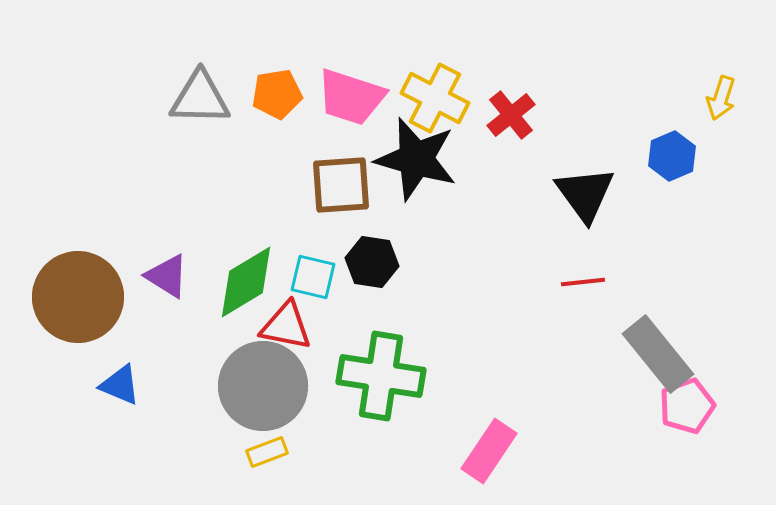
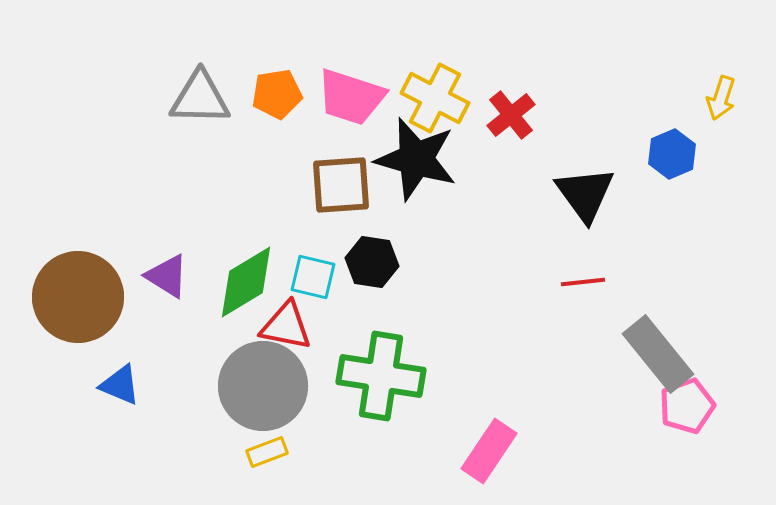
blue hexagon: moved 2 px up
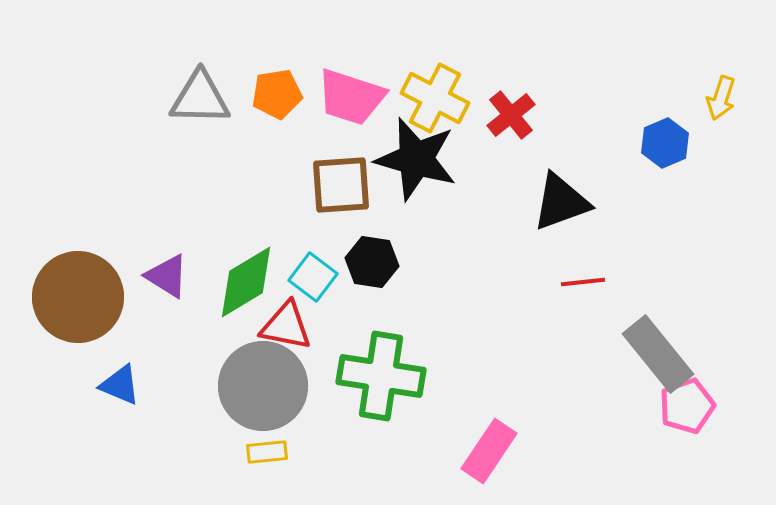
blue hexagon: moved 7 px left, 11 px up
black triangle: moved 24 px left, 8 px down; rotated 46 degrees clockwise
cyan square: rotated 24 degrees clockwise
yellow rectangle: rotated 15 degrees clockwise
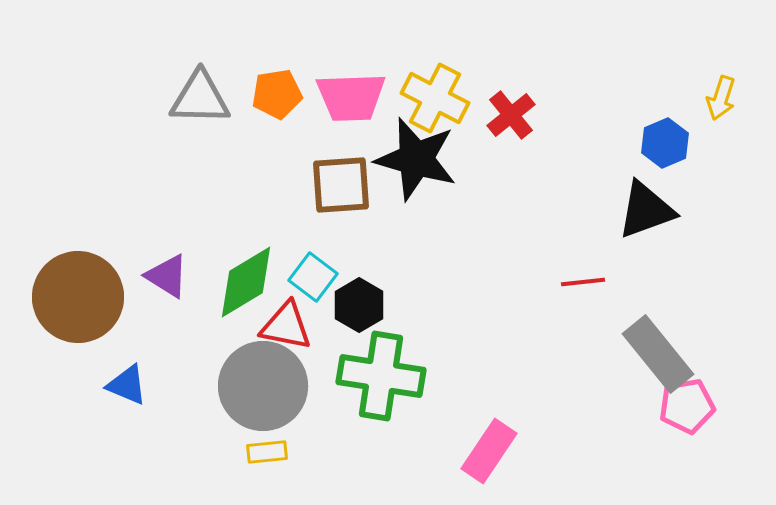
pink trapezoid: rotated 20 degrees counterclockwise
black triangle: moved 85 px right, 8 px down
black hexagon: moved 13 px left, 43 px down; rotated 21 degrees clockwise
blue triangle: moved 7 px right
pink pentagon: rotated 10 degrees clockwise
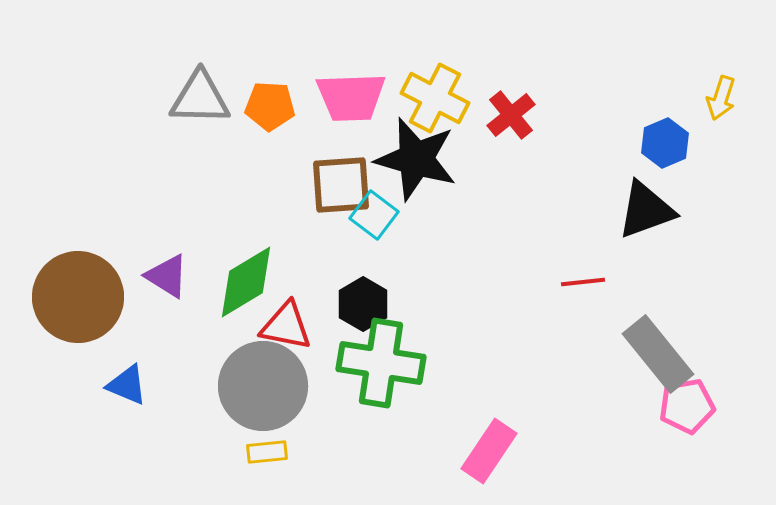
orange pentagon: moved 7 px left, 12 px down; rotated 12 degrees clockwise
cyan square: moved 61 px right, 62 px up
black hexagon: moved 4 px right, 1 px up
green cross: moved 13 px up
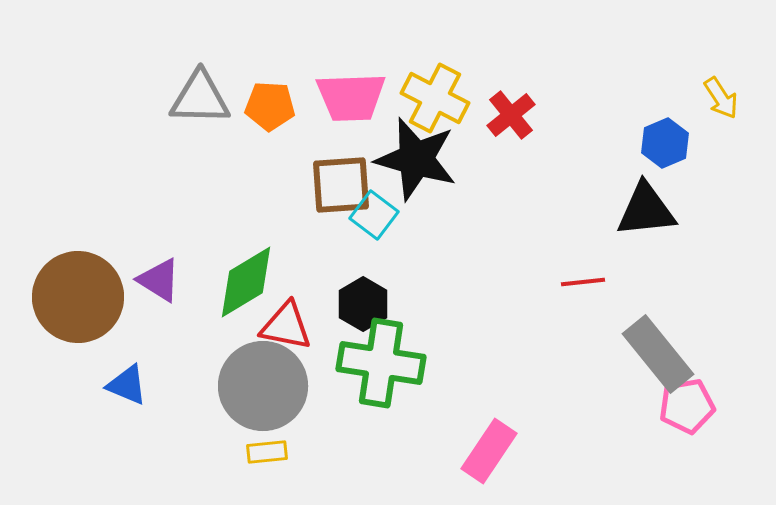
yellow arrow: rotated 51 degrees counterclockwise
black triangle: rotated 14 degrees clockwise
purple triangle: moved 8 px left, 4 px down
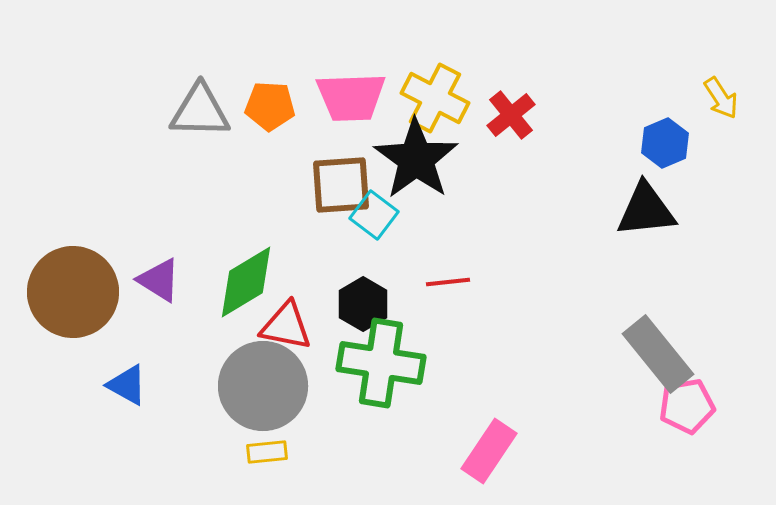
gray triangle: moved 13 px down
black star: rotated 20 degrees clockwise
red line: moved 135 px left
brown circle: moved 5 px left, 5 px up
blue triangle: rotated 6 degrees clockwise
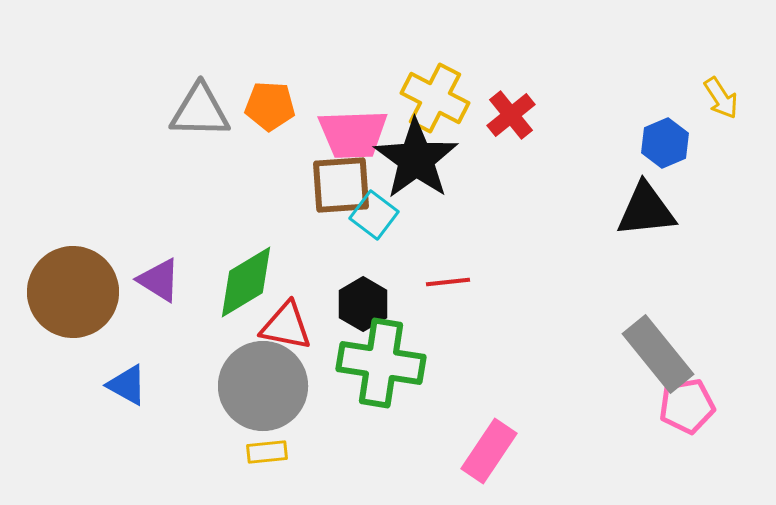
pink trapezoid: moved 2 px right, 37 px down
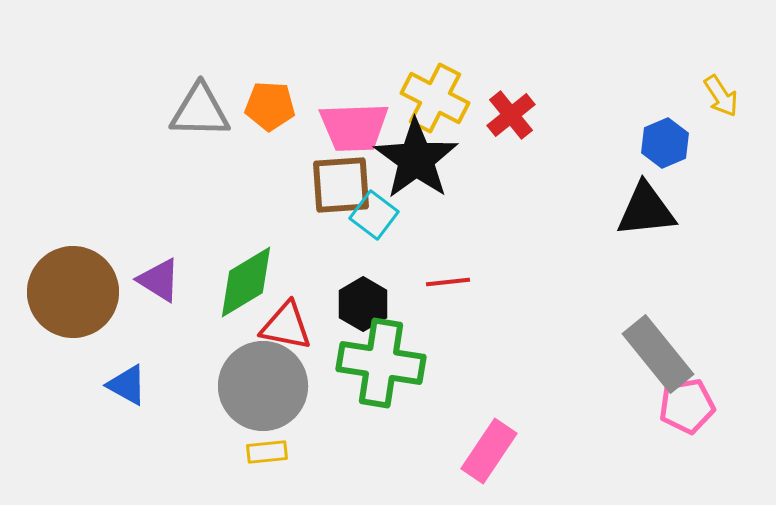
yellow arrow: moved 2 px up
pink trapezoid: moved 1 px right, 7 px up
